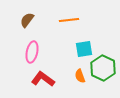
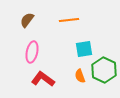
green hexagon: moved 1 px right, 2 px down
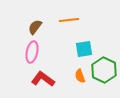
brown semicircle: moved 8 px right, 7 px down
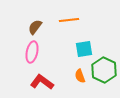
red L-shape: moved 1 px left, 3 px down
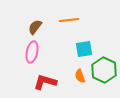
red L-shape: moved 3 px right; rotated 20 degrees counterclockwise
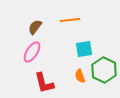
orange line: moved 1 px right
pink ellipse: rotated 20 degrees clockwise
red L-shape: moved 1 px left, 1 px down; rotated 120 degrees counterclockwise
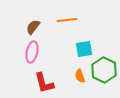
orange line: moved 3 px left
brown semicircle: moved 2 px left
pink ellipse: rotated 20 degrees counterclockwise
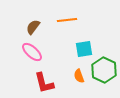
pink ellipse: rotated 60 degrees counterclockwise
orange semicircle: moved 1 px left
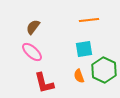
orange line: moved 22 px right
